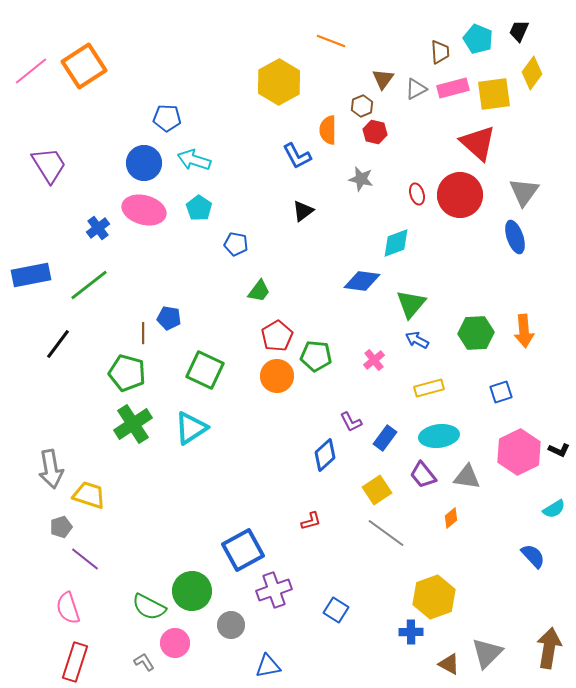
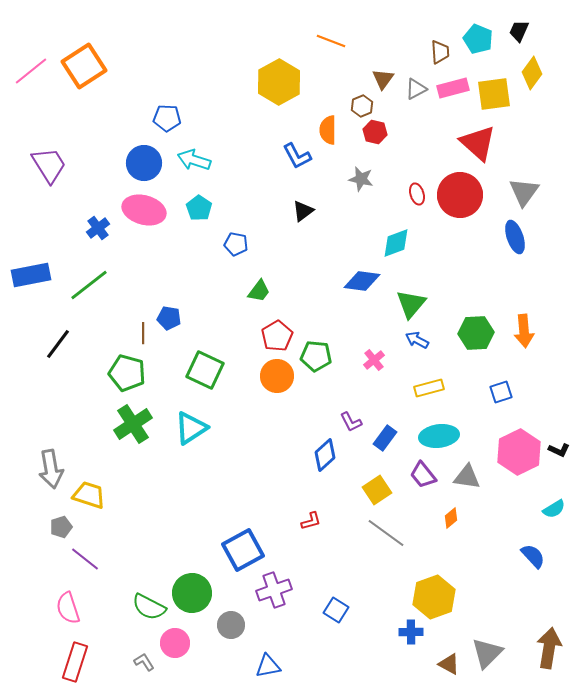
green circle at (192, 591): moved 2 px down
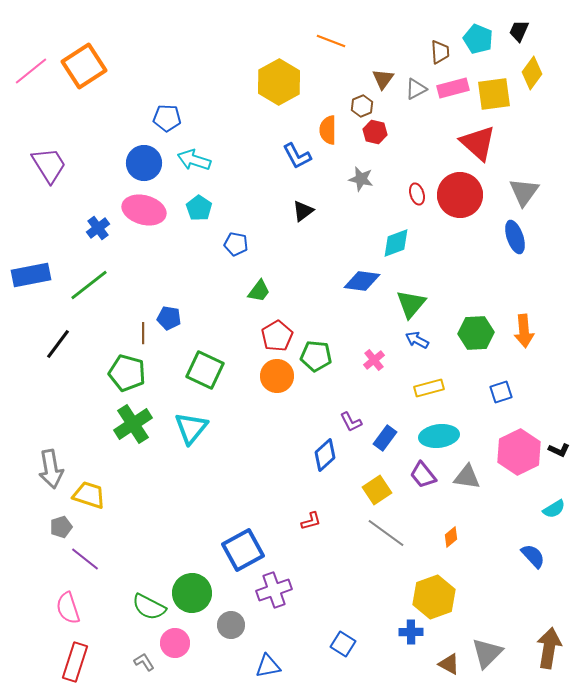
cyan triangle at (191, 428): rotated 18 degrees counterclockwise
orange diamond at (451, 518): moved 19 px down
blue square at (336, 610): moved 7 px right, 34 px down
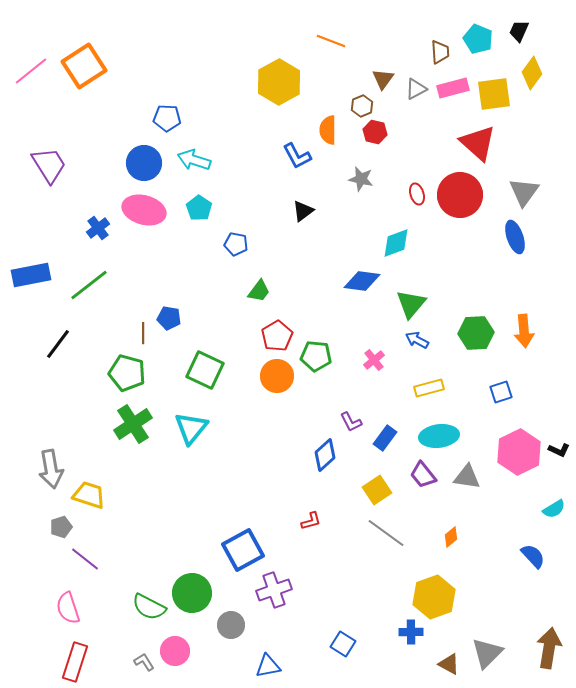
pink circle at (175, 643): moved 8 px down
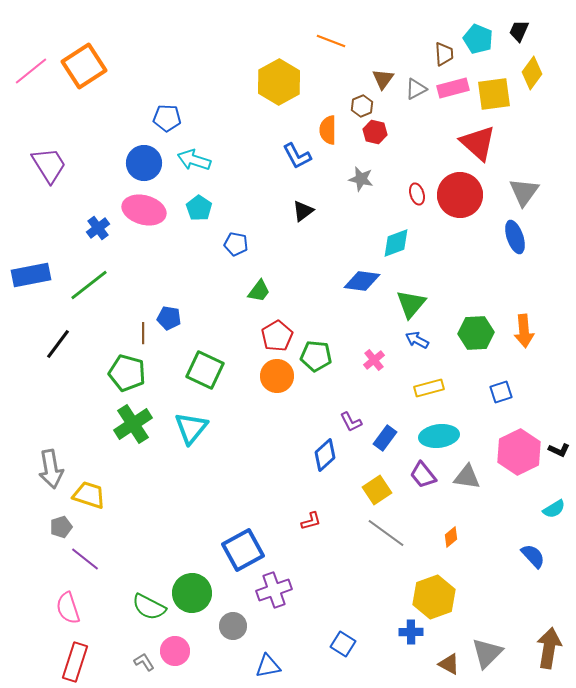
brown trapezoid at (440, 52): moved 4 px right, 2 px down
gray circle at (231, 625): moved 2 px right, 1 px down
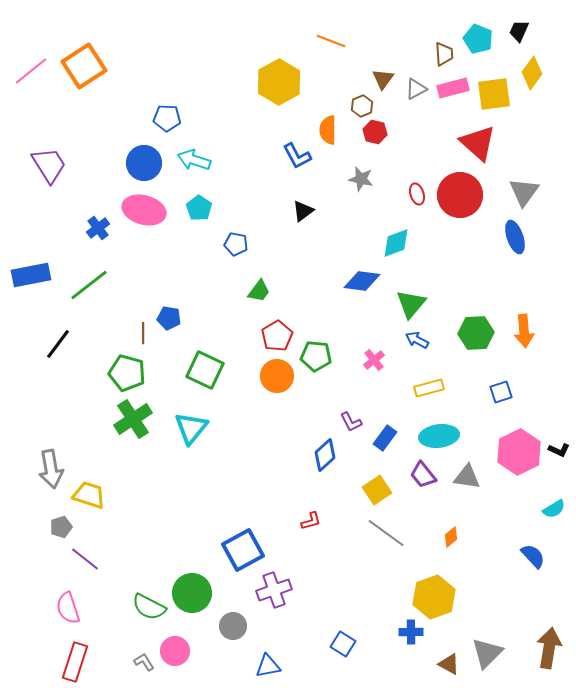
green cross at (133, 424): moved 5 px up
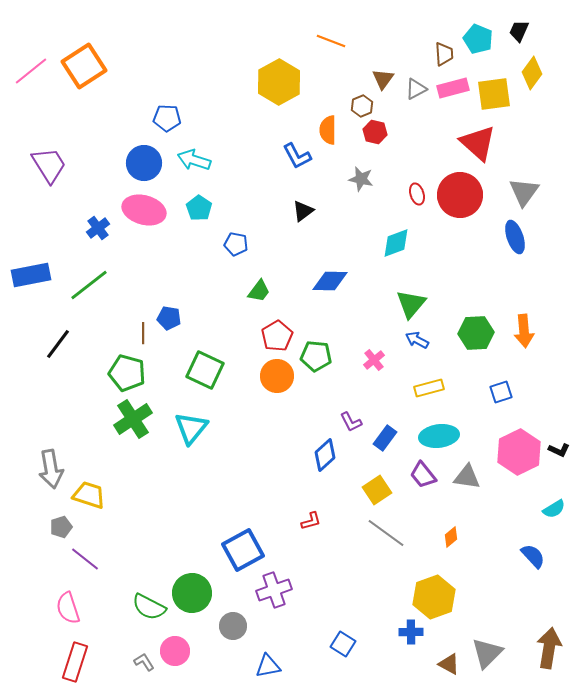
blue diamond at (362, 281): moved 32 px left; rotated 6 degrees counterclockwise
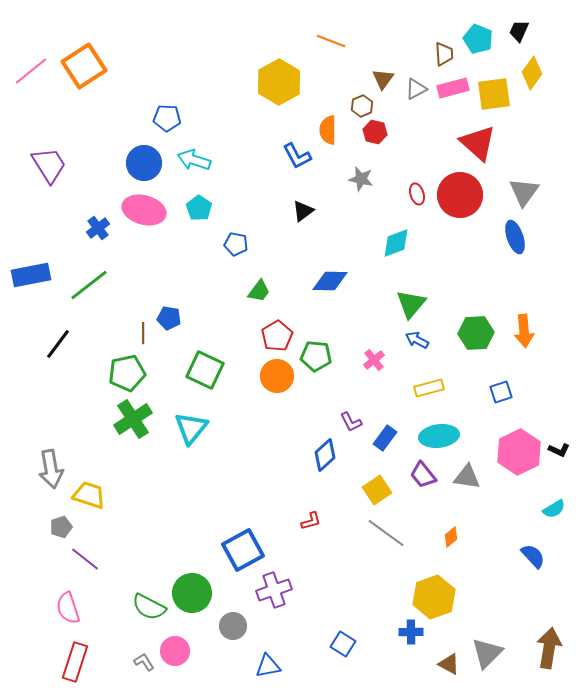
green pentagon at (127, 373): rotated 27 degrees counterclockwise
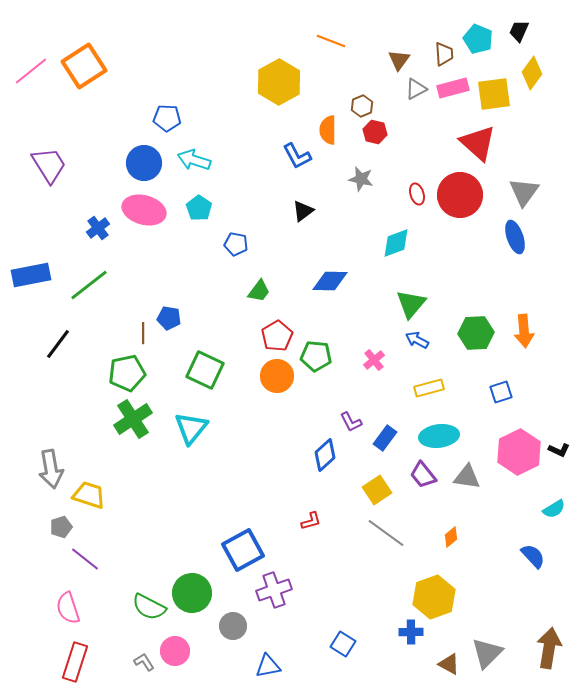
brown triangle at (383, 79): moved 16 px right, 19 px up
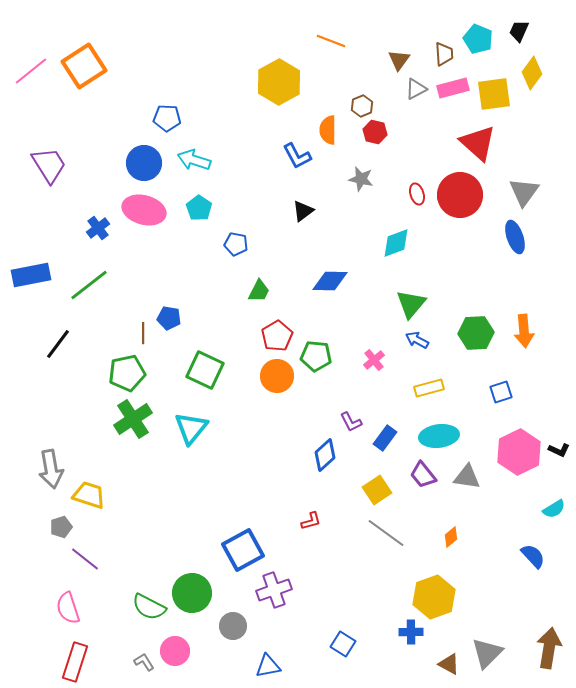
green trapezoid at (259, 291): rotated 10 degrees counterclockwise
